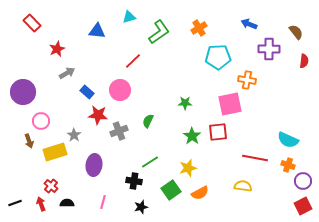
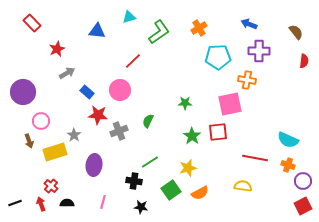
purple cross at (269, 49): moved 10 px left, 2 px down
black star at (141, 207): rotated 24 degrees clockwise
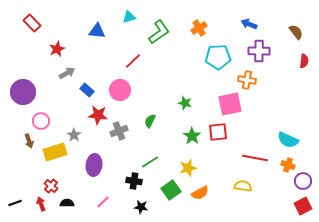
blue rectangle at (87, 92): moved 2 px up
green star at (185, 103): rotated 16 degrees clockwise
green semicircle at (148, 121): moved 2 px right
pink line at (103, 202): rotated 32 degrees clockwise
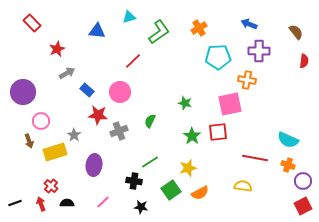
pink circle at (120, 90): moved 2 px down
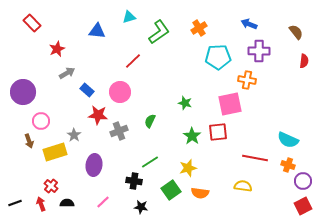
orange semicircle at (200, 193): rotated 36 degrees clockwise
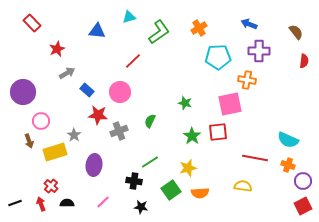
orange semicircle at (200, 193): rotated 12 degrees counterclockwise
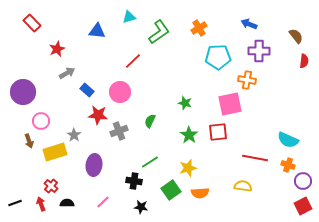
brown semicircle at (296, 32): moved 4 px down
green star at (192, 136): moved 3 px left, 1 px up
